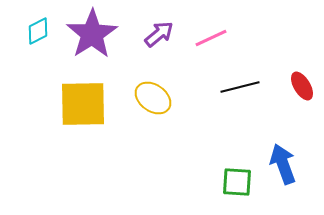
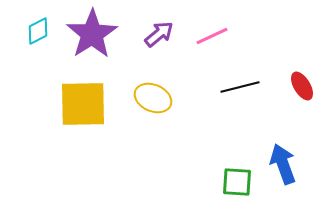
pink line: moved 1 px right, 2 px up
yellow ellipse: rotated 12 degrees counterclockwise
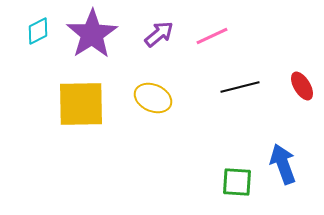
yellow square: moved 2 px left
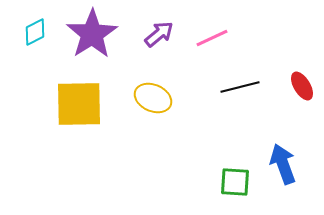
cyan diamond: moved 3 px left, 1 px down
pink line: moved 2 px down
yellow square: moved 2 px left
green square: moved 2 px left
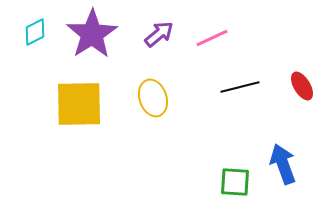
yellow ellipse: rotated 48 degrees clockwise
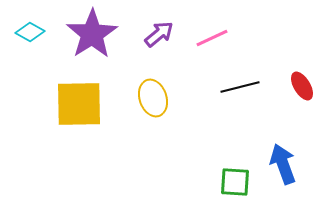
cyan diamond: moved 5 px left; rotated 56 degrees clockwise
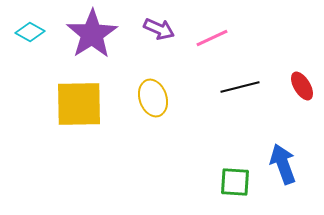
purple arrow: moved 5 px up; rotated 64 degrees clockwise
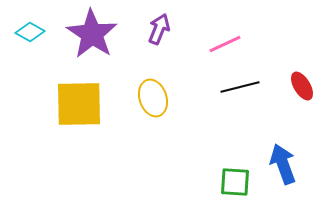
purple arrow: rotated 92 degrees counterclockwise
purple star: rotated 6 degrees counterclockwise
pink line: moved 13 px right, 6 px down
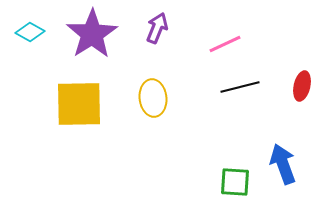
purple arrow: moved 2 px left, 1 px up
purple star: rotated 6 degrees clockwise
red ellipse: rotated 44 degrees clockwise
yellow ellipse: rotated 12 degrees clockwise
